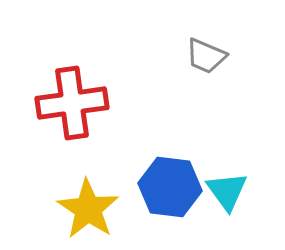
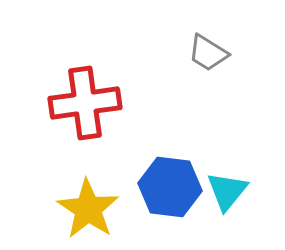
gray trapezoid: moved 2 px right, 3 px up; rotated 9 degrees clockwise
red cross: moved 13 px right
cyan triangle: rotated 15 degrees clockwise
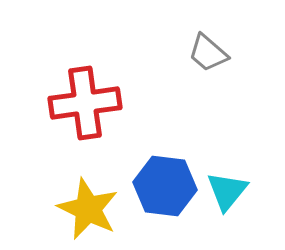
gray trapezoid: rotated 9 degrees clockwise
blue hexagon: moved 5 px left, 1 px up
yellow star: rotated 8 degrees counterclockwise
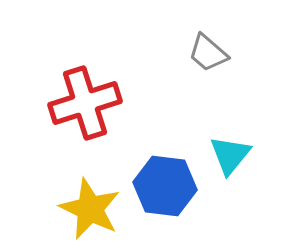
red cross: rotated 10 degrees counterclockwise
cyan triangle: moved 3 px right, 36 px up
yellow star: moved 2 px right
